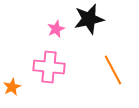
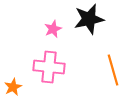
pink star: moved 3 px left
orange line: rotated 12 degrees clockwise
orange star: moved 1 px right
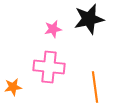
pink star: rotated 12 degrees clockwise
orange line: moved 18 px left, 17 px down; rotated 8 degrees clockwise
orange star: rotated 18 degrees clockwise
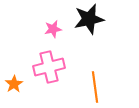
pink cross: rotated 20 degrees counterclockwise
orange star: moved 1 px right, 3 px up; rotated 24 degrees counterclockwise
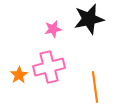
orange star: moved 5 px right, 9 px up
